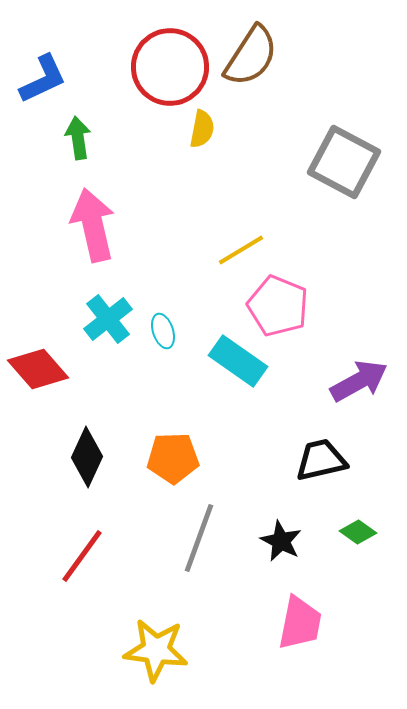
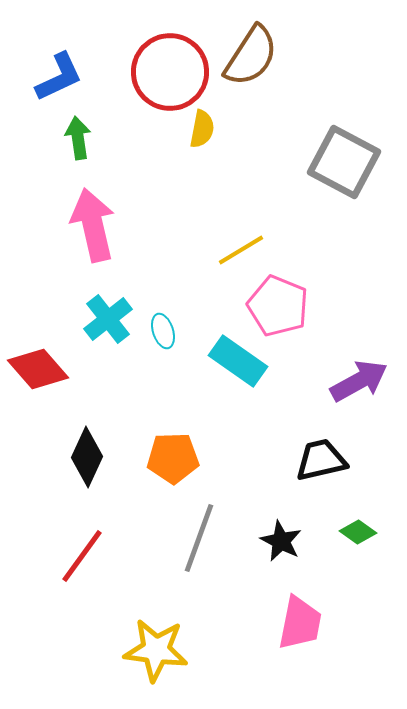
red circle: moved 5 px down
blue L-shape: moved 16 px right, 2 px up
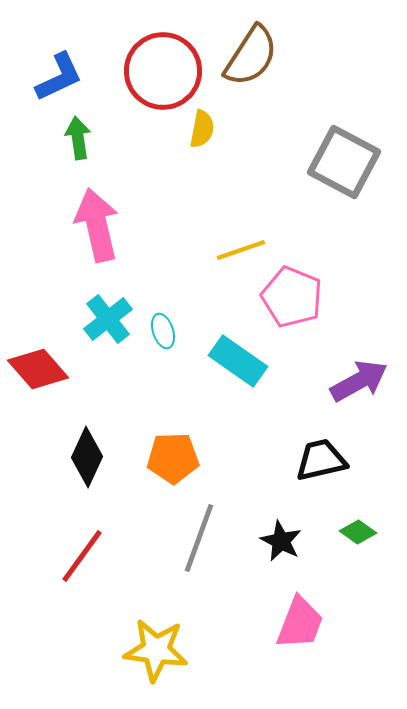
red circle: moved 7 px left, 1 px up
pink arrow: moved 4 px right
yellow line: rotated 12 degrees clockwise
pink pentagon: moved 14 px right, 9 px up
pink trapezoid: rotated 10 degrees clockwise
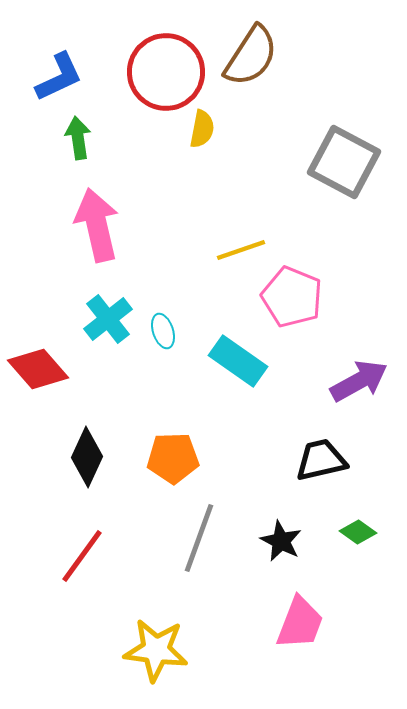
red circle: moved 3 px right, 1 px down
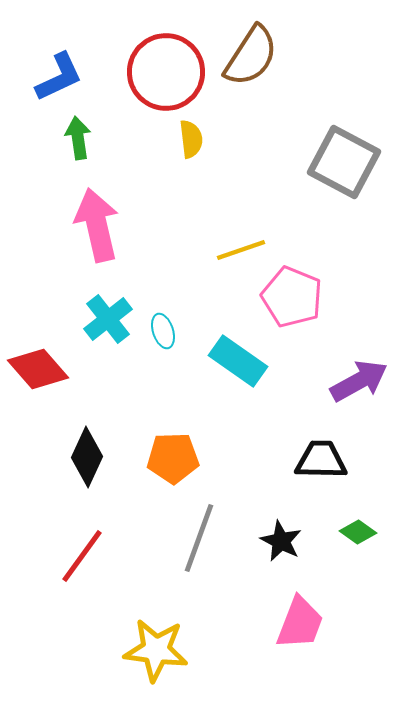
yellow semicircle: moved 11 px left, 10 px down; rotated 18 degrees counterclockwise
black trapezoid: rotated 14 degrees clockwise
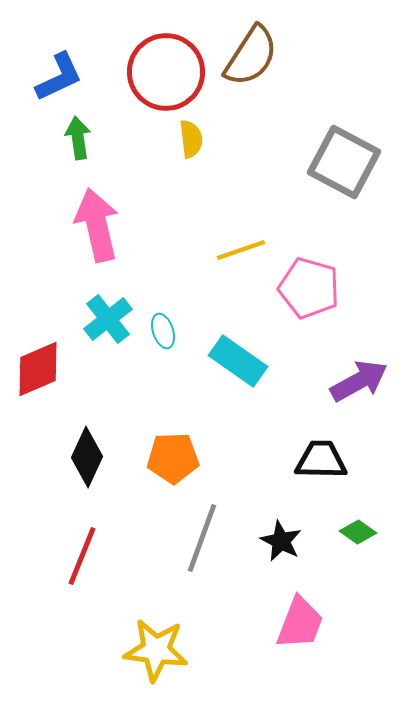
pink pentagon: moved 17 px right, 9 px up; rotated 6 degrees counterclockwise
red diamond: rotated 72 degrees counterclockwise
gray line: moved 3 px right
red line: rotated 14 degrees counterclockwise
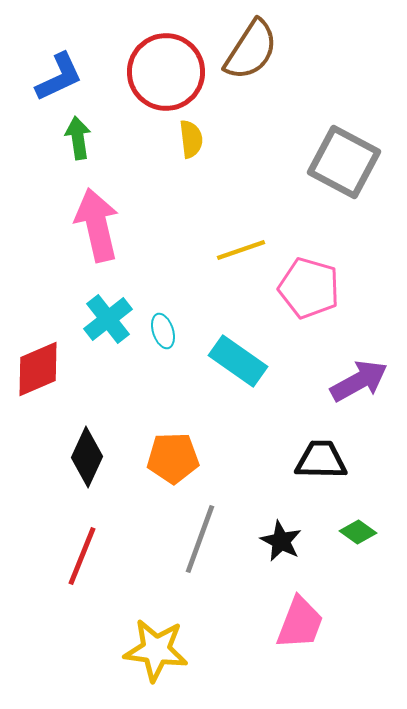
brown semicircle: moved 6 px up
gray line: moved 2 px left, 1 px down
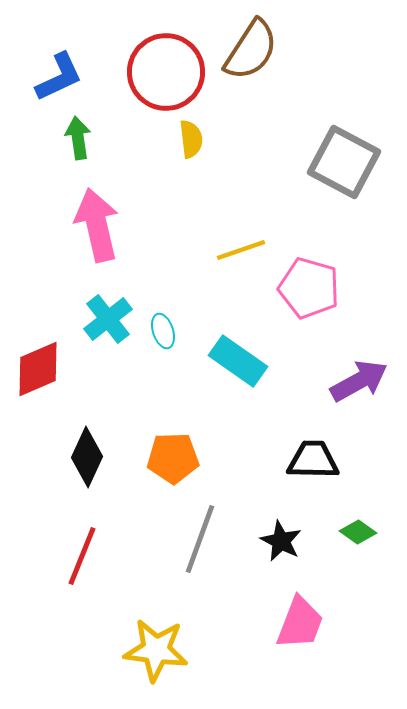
black trapezoid: moved 8 px left
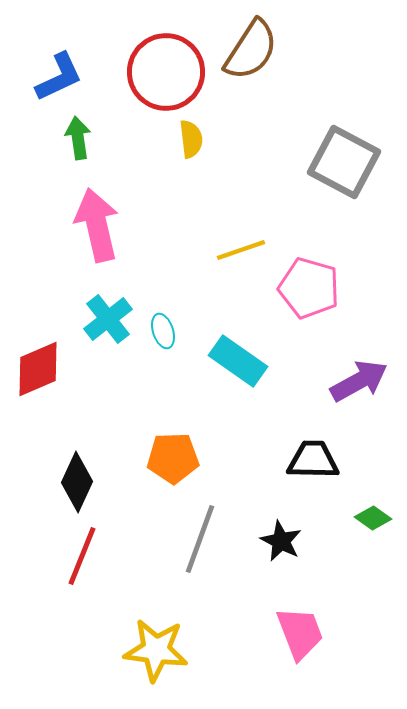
black diamond: moved 10 px left, 25 px down
green diamond: moved 15 px right, 14 px up
pink trapezoid: moved 10 px down; rotated 42 degrees counterclockwise
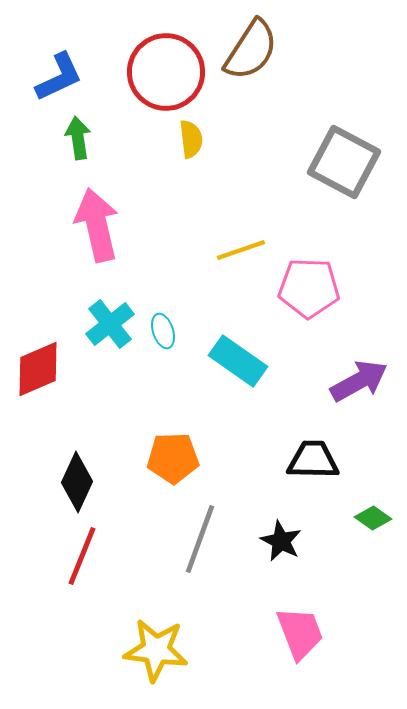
pink pentagon: rotated 14 degrees counterclockwise
cyan cross: moved 2 px right, 5 px down
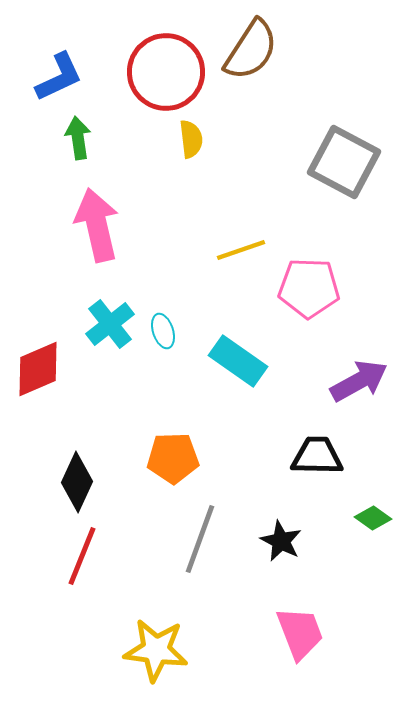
black trapezoid: moved 4 px right, 4 px up
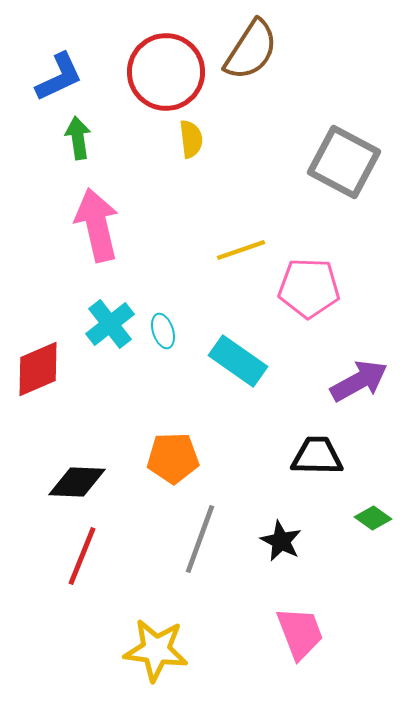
black diamond: rotated 68 degrees clockwise
